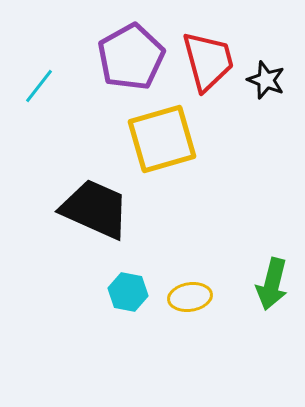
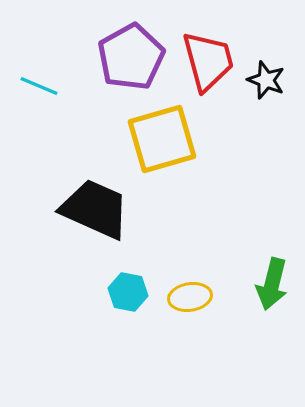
cyan line: rotated 75 degrees clockwise
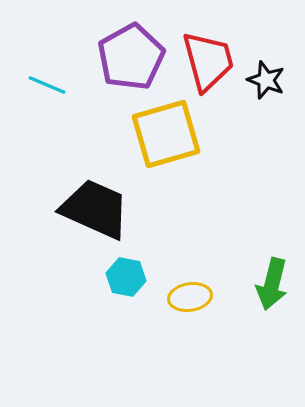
cyan line: moved 8 px right, 1 px up
yellow square: moved 4 px right, 5 px up
cyan hexagon: moved 2 px left, 15 px up
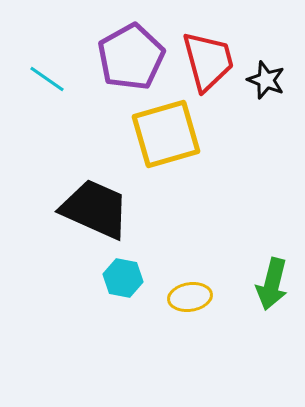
cyan line: moved 6 px up; rotated 12 degrees clockwise
cyan hexagon: moved 3 px left, 1 px down
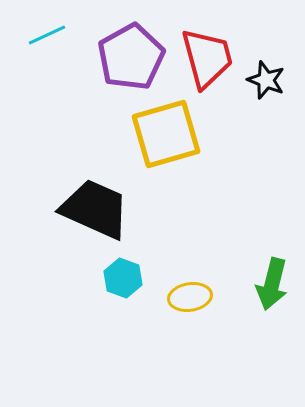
red trapezoid: moved 1 px left, 3 px up
cyan line: moved 44 px up; rotated 60 degrees counterclockwise
cyan hexagon: rotated 9 degrees clockwise
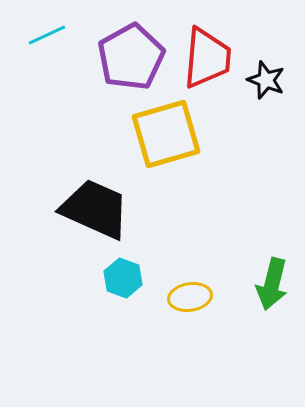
red trapezoid: rotated 20 degrees clockwise
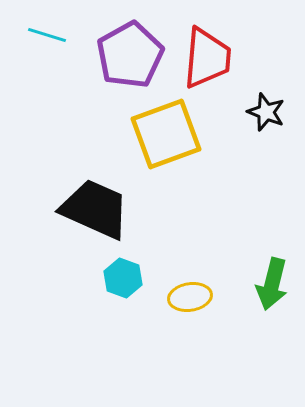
cyan line: rotated 42 degrees clockwise
purple pentagon: moved 1 px left, 2 px up
black star: moved 32 px down
yellow square: rotated 4 degrees counterclockwise
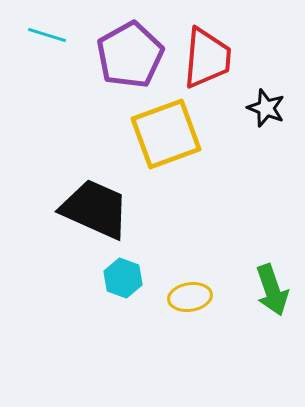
black star: moved 4 px up
green arrow: moved 6 px down; rotated 33 degrees counterclockwise
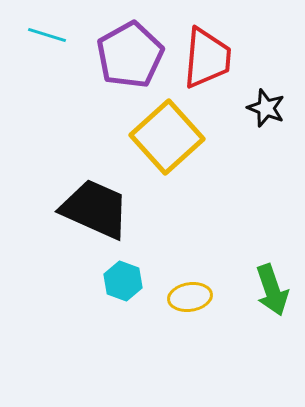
yellow square: moved 1 px right, 3 px down; rotated 22 degrees counterclockwise
cyan hexagon: moved 3 px down
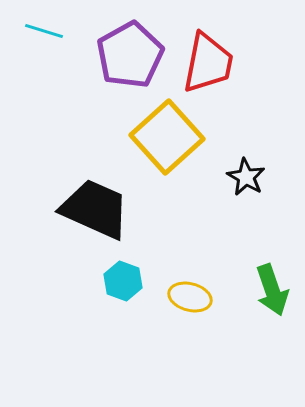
cyan line: moved 3 px left, 4 px up
red trapezoid: moved 1 px right, 5 px down; rotated 6 degrees clockwise
black star: moved 20 px left, 69 px down; rotated 9 degrees clockwise
yellow ellipse: rotated 24 degrees clockwise
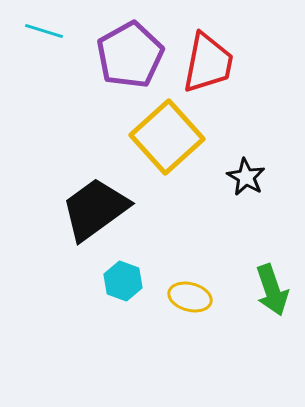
black trapezoid: rotated 60 degrees counterclockwise
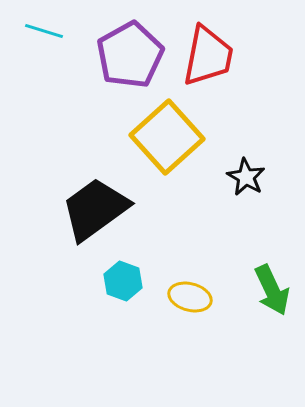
red trapezoid: moved 7 px up
green arrow: rotated 6 degrees counterclockwise
